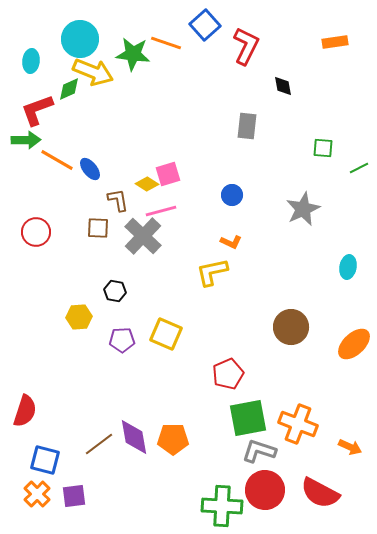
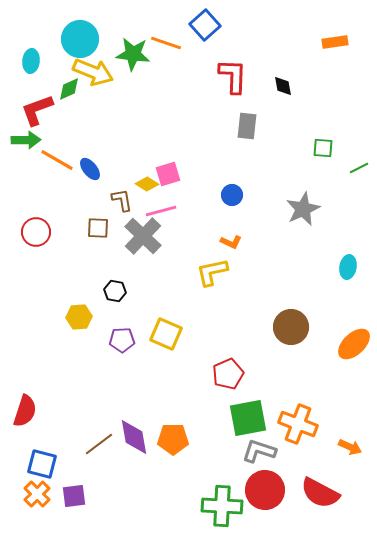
red L-shape at (246, 46): moved 13 px left, 30 px down; rotated 24 degrees counterclockwise
brown L-shape at (118, 200): moved 4 px right
blue square at (45, 460): moved 3 px left, 4 px down
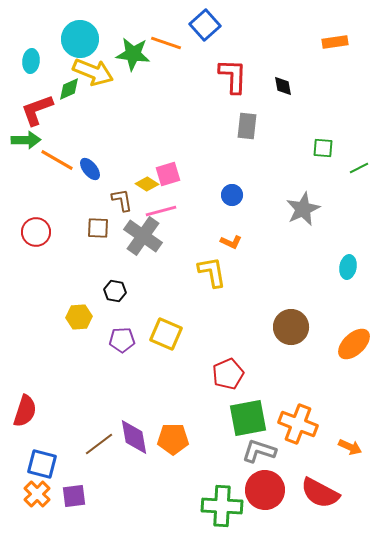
gray cross at (143, 236): rotated 9 degrees counterclockwise
yellow L-shape at (212, 272): rotated 92 degrees clockwise
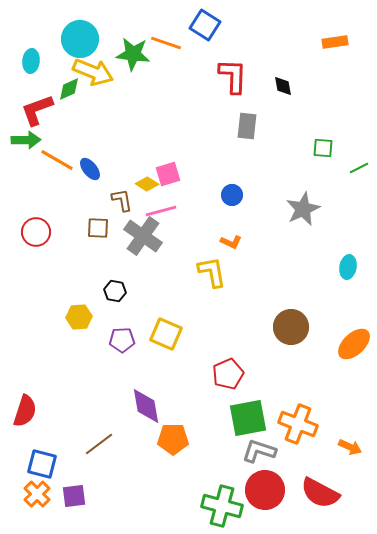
blue square at (205, 25): rotated 16 degrees counterclockwise
purple diamond at (134, 437): moved 12 px right, 31 px up
green cross at (222, 506): rotated 12 degrees clockwise
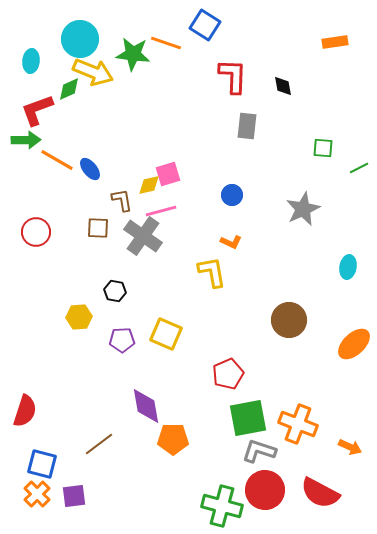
yellow diamond at (147, 184): moved 2 px right, 1 px down; rotated 45 degrees counterclockwise
brown circle at (291, 327): moved 2 px left, 7 px up
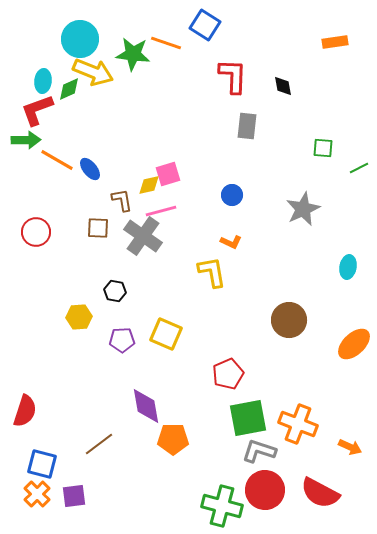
cyan ellipse at (31, 61): moved 12 px right, 20 px down
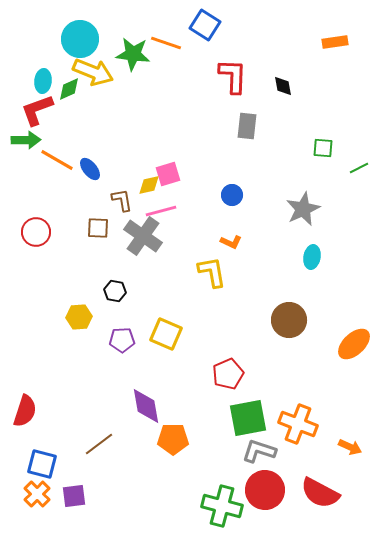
cyan ellipse at (348, 267): moved 36 px left, 10 px up
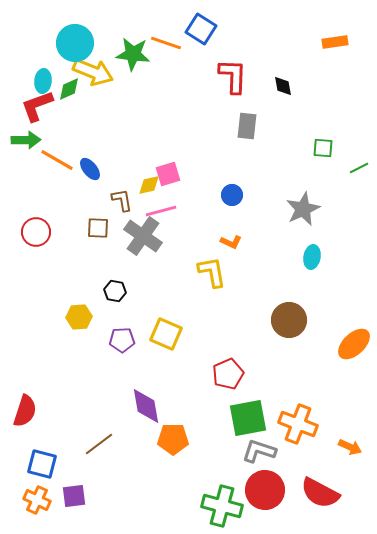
blue square at (205, 25): moved 4 px left, 4 px down
cyan circle at (80, 39): moved 5 px left, 4 px down
red L-shape at (37, 110): moved 4 px up
orange cross at (37, 494): moved 6 px down; rotated 20 degrees counterclockwise
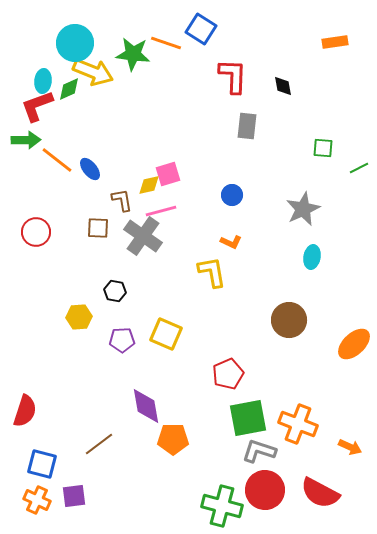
orange line at (57, 160): rotated 8 degrees clockwise
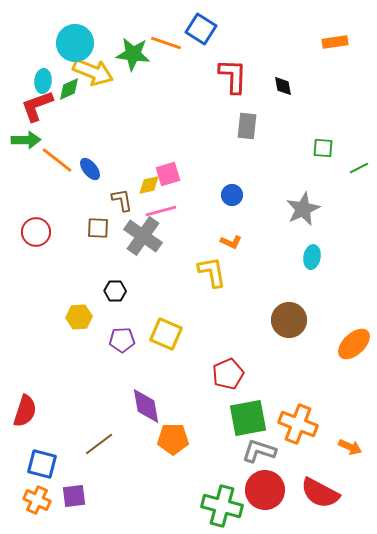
black hexagon at (115, 291): rotated 10 degrees counterclockwise
